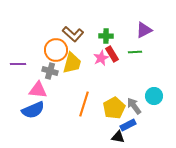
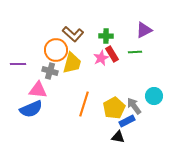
blue semicircle: moved 2 px left, 1 px up
blue rectangle: moved 1 px left, 4 px up
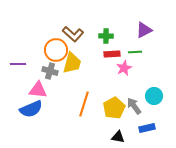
red rectangle: rotated 63 degrees counterclockwise
pink star: moved 23 px right, 10 px down
blue rectangle: moved 20 px right, 7 px down; rotated 14 degrees clockwise
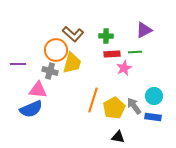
orange line: moved 9 px right, 4 px up
blue rectangle: moved 6 px right, 11 px up; rotated 21 degrees clockwise
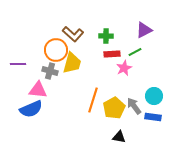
green line: rotated 24 degrees counterclockwise
black triangle: moved 1 px right
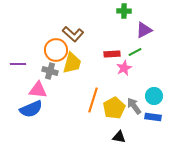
green cross: moved 18 px right, 25 px up
